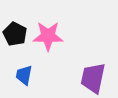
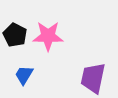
black pentagon: moved 1 px down
blue trapezoid: rotated 20 degrees clockwise
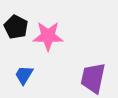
black pentagon: moved 1 px right, 8 px up
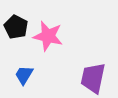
pink star: rotated 12 degrees clockwise
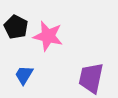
purple trapezoid: moved 2 px left
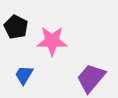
pink star: moved 4 px right, 5 px down; rotated 12 degrees counterclockwise
purple trapezoid: rotated 28 degrees clockwise
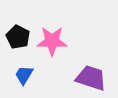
black pentagon: moved 2 px right, 10 px down
purple trapezoid: rotated 68 degrees clockwise
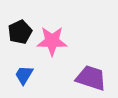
black pentagon: moved 2 px right, 5 px up; rotated 20 degrees clockwise
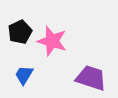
pink star: rotated 16 degrees clockwise
